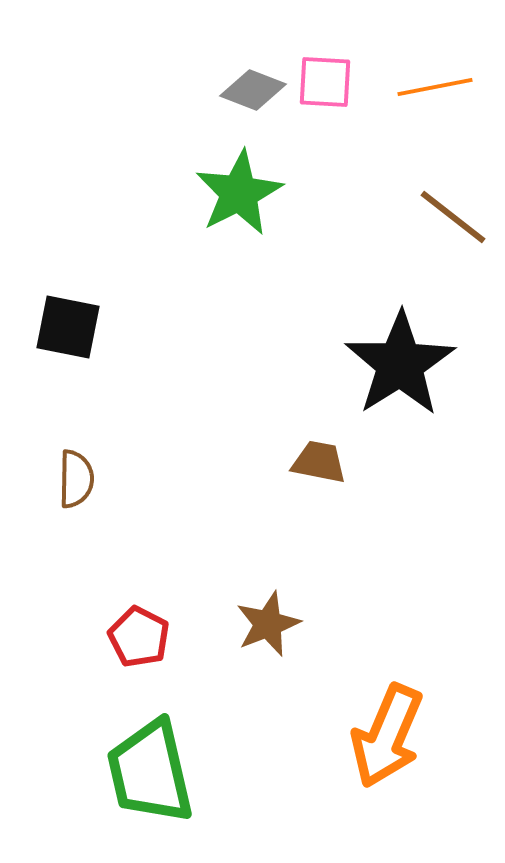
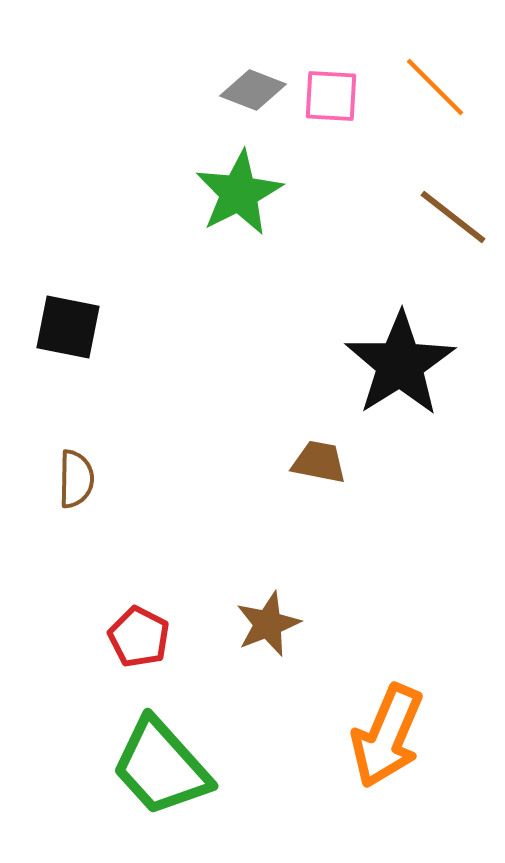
pink square: moved 6 px right, 14 px down
orange line: rotated 56 degrees clockwise
green trapezoid: moved 11 px right, 5 px up; rotated 29 degrees counterclockwise
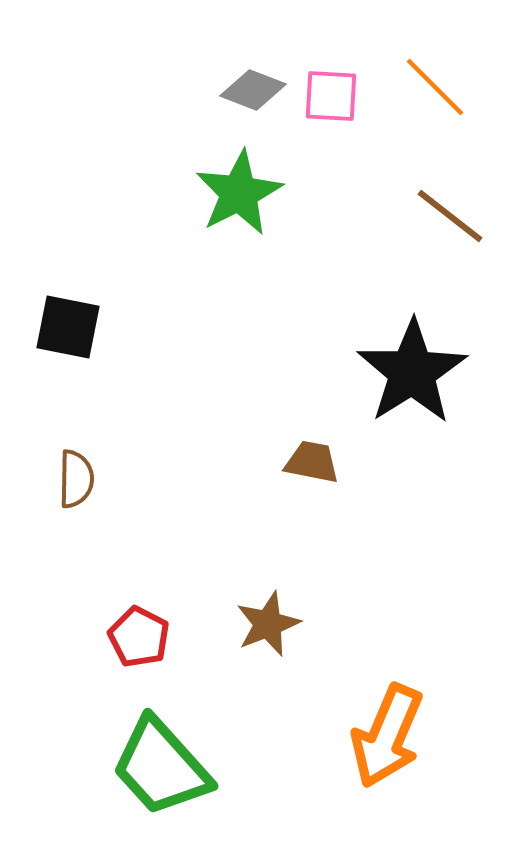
brown line: moved 3 px left, 1 px up
black star: moved 12 px right, 8 px down
brown trapezoid: moved 7 px left
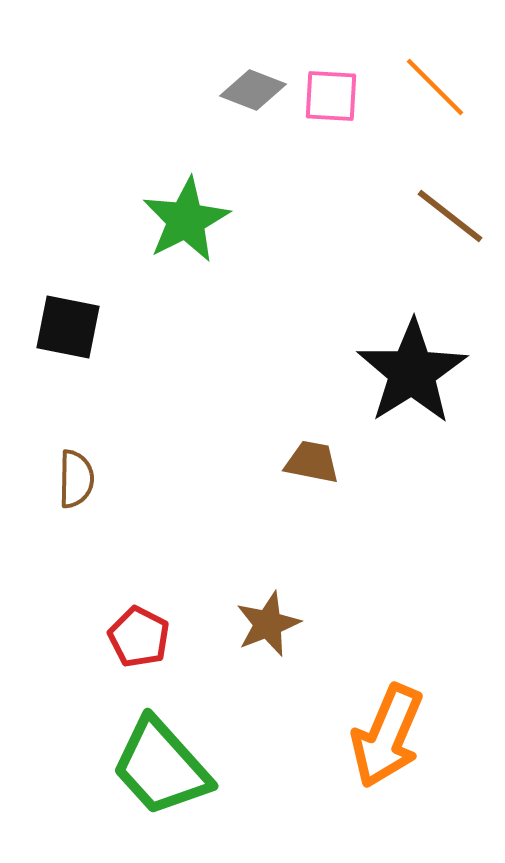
green star: moved 53 px left, 27 px down
